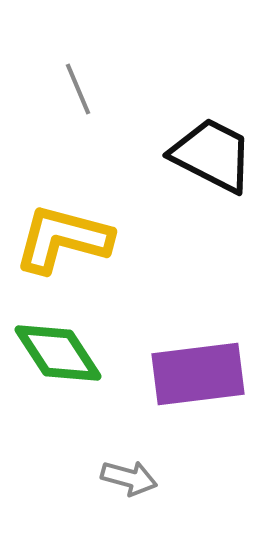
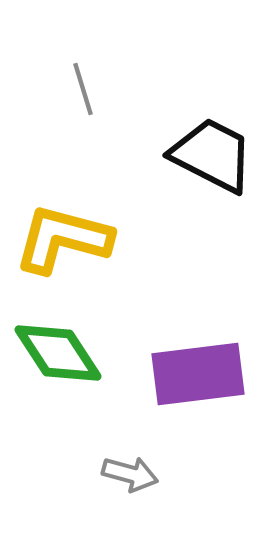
gray line: moved 5 px right; rotated 6 degrees clockwise
gray arrow: moved 1 px right, 4 px up
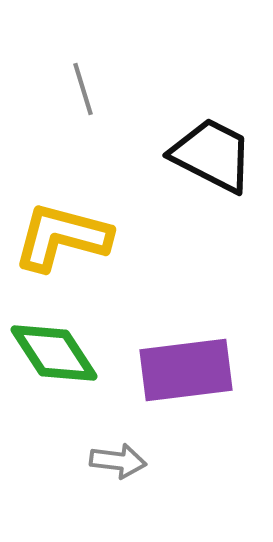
yellow L-shape: moved 1 px left, 2 px up
green diamond: moved 4 px left
purple rectangle: moved 12 px left, 4 px up
gray arrow: moved 12 px left, 13 px up; rotated 8 degrees counterclockwise
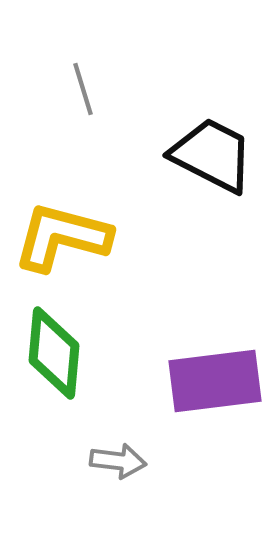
green diamond: rotated 38 degrees clockwise
purple rectangle: moved 29 px right, 11 px down
